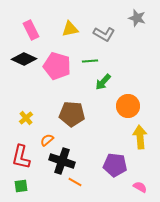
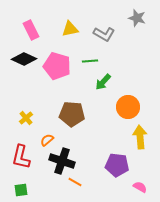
orange circle: moved 1 px down
purple pentagon: moved 2 px right
green square: moved 4 px down
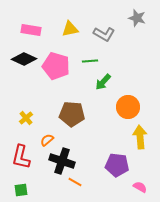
pink rectangle: rotated 54 degrees counterclockwise
pink pentagon: moved 1 px left
